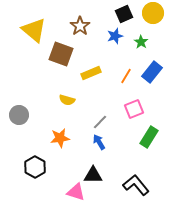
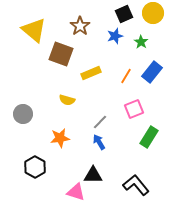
gray circle: moved 4 px right, 1 px up
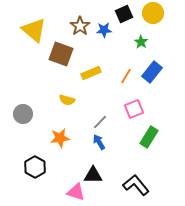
blue star: moved 11 px left, 6 px up; rotated 14 degrees clockwise
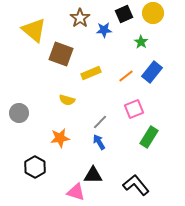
brown star: moved 8 px up
orange line: rotated 21 degrees clockwise
gray circle: moved 4 px left, 1 px up
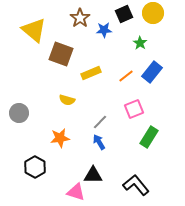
green star: moved 1 px left, 1 px down
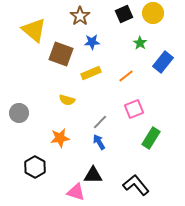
brown star: moved 2 px up
blue star: moved 12 px left, 12 px down
blue rectangle: moved 11 px right, 10 px up
green rectangle: moved 2 px right, 1 px down
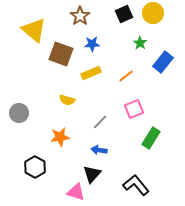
blue star: moved 2 px down
orange star: moved 1 px up
blue arrow: moved 8 px down; rotated 49 degrees counterclockwise
black triangle: moved 1 px left, 1 px up; rotated 48 degrees counterclockwise
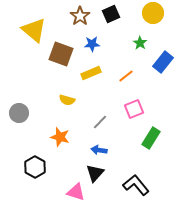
black square: moved 13 px left
orange star: rotated 24 degrees clockwise
black triangle: moved 3 px right, 1 px up
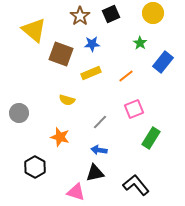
black triangle: rotated 36 degrees clockwise
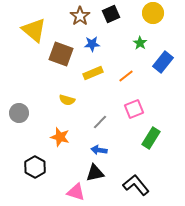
yellow rectangle: moved 2 px right
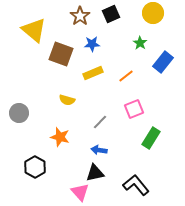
pink triangle: moved 4 px right; rotated 30 degrees clockwise
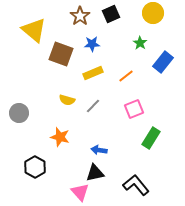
gray line: moved 7 px left, 16 px up
